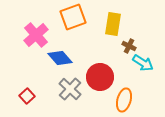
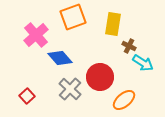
orange ellipse: rotated 35 degrees clockwise
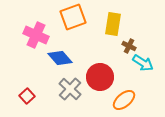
pink cross: rotated 25 degrees counterclockwise
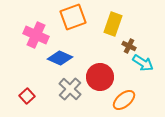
yellow rectangle: rotated 10 degrees clockwise
blue diamond: rotated 25 degrees counterclockwise
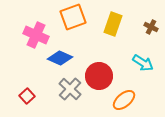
brown cross: moved 22 px right, 19 px up
red circle: moved 1 px left, 1 px up
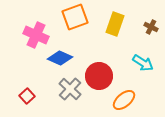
orange square: moved 2 px right
yellow rectangle: moved 2 px right
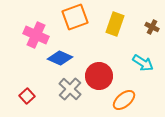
brown cross: moved 1 px right
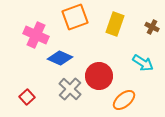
red square: moved 1 px down
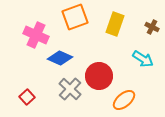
cyan arrow: moved 4 px up
